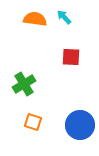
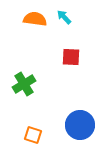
orange square: moved 13 px down
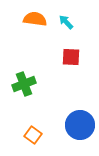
cyan arrow: moved 2 px right, 5 px down
green cross: rotated 10 degrees clockwise
orange square: rotated 18 degrees clockwise
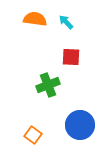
green cross: moved 24 px right, 1 px down
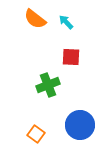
orange semicircle: rotated 150 degrees counterclockwise
orange square: moved 3 px right, 1 px up
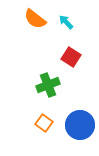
red square: rotated 30 degrees clockwise
orange square: moved 8 px right, 11 px up
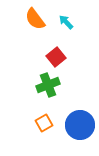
orange semicircle: rotated 15 degrees clockwise
red square: moved 15 px left; rotated 18 degrees clockwise
orange square: rotated 24 degrees clockwise
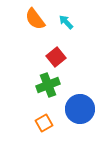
blue circle: moved 16 px up
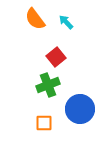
orange square: rotated 30 degrees clockwise
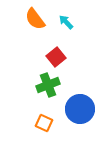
orange square: rotated 24 degrees clockwise
